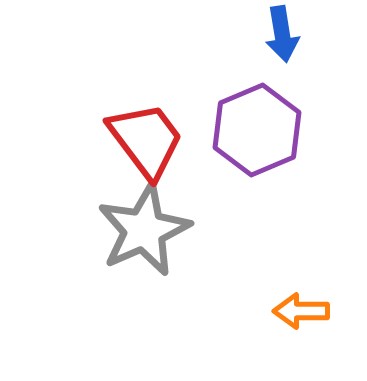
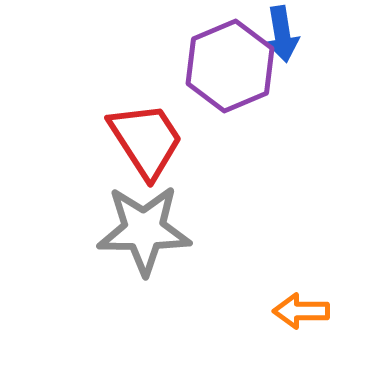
purple hexagon: moved 27 px left, 64 px up
red trapezoid: rotated 4 degrees clockwise
gray star: rotated 24 degrees clockwise
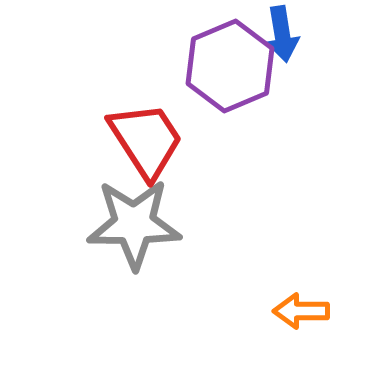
gray star: moved 10 px left, 6 px up
